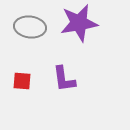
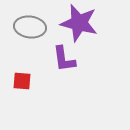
purple star: rotated 24 degrees clockwise
purple L-shape: moved 20 px up
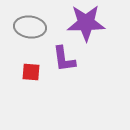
purple star: moved 7 px right; rotated 15 degrees counterclockwise
red square: moved 9 px right, 9 px up
